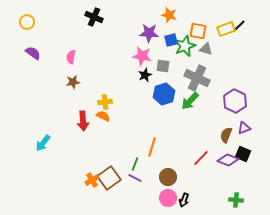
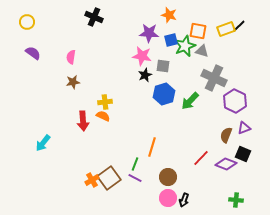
gray triangle: moved 4 px left, 2 px down
gray cross: moved 17 px right
purple diamond: moved 2 px left, 4 px down
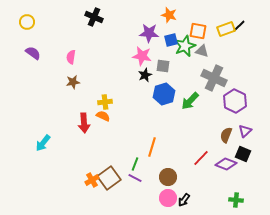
red arrow: moved 1 px right, 2 px down
purple triangle: moved 1 px right, 3 px down; rotated 24 degrees counterclockwise
black arrow: rotated 16 degrees clockwise
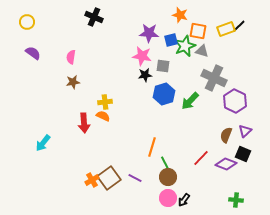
orange star: moved 11 px right
black star: rotated 16 degrees clockwise
green line: moved 30 px right, 1 px up; rotated 48 degrees counterclockwise
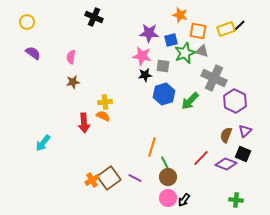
green star: moved 7 px down
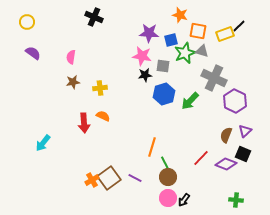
yellow rectangle: moved 1 px left, 5 px down
yellow cross: moved 5 px left, 14 px up
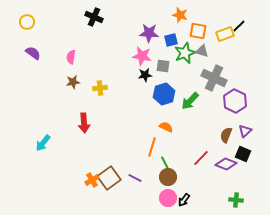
orange semicircle: moved 63 px right, 11 px down
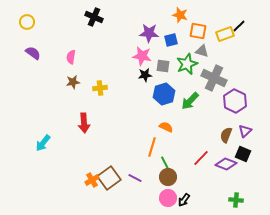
green star: moved 2 px right, 11 px down
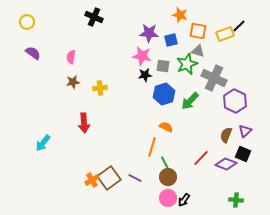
gray triangle: moved 4 px left
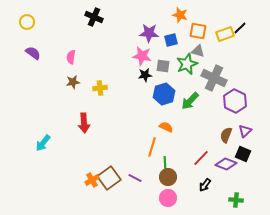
black line: moved 1 px right, 2 px down
green line: rotated 24 degrees clockwise
black arrow: moved 21 px right, 15 px up
